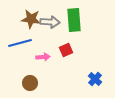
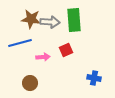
blue cross: moved 1 px left, 1 px up; rotated 32 degrees counterclockwise
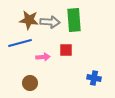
brown star: moved 2 px left, 1 px down
red square: rotated 24 degrees clockwise
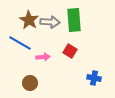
brown star: rotated 24 degrees clockwise
blue line: rotated 45 degrees clockwise
red square: moved 4 px right, 1 px down; rotated 32 degrees clockwise
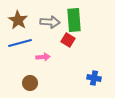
brown star: moved 11 px left
blue line: rotated 45 degrees counterclockwise
red square: moved 2 px left, 11 px up
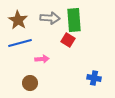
gray arrow: moved 4 px up
pink arrow: moved 1 px left, 2 px down
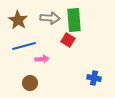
blue line: moved 4 px right, 3 px down
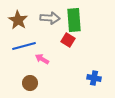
pink arrow: rotated 144 degrees counterclockwise
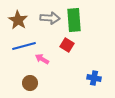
red square: moved 1 px left, 5 px down
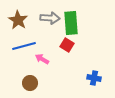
green rectangle: moved 3 px left, 3 px down
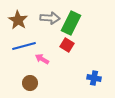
green rectangle: rotated 30 degrees clockwise
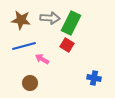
brown star: moved 3 px right; rotated 24 degrees counterclockwise
